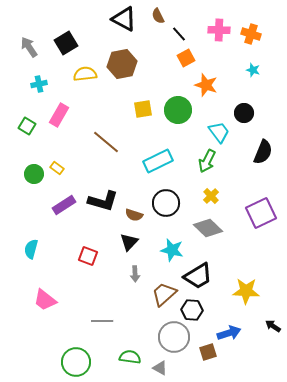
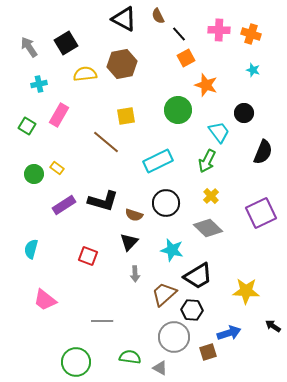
yellow square at (143, 109): moved 17 px left, 7 px down
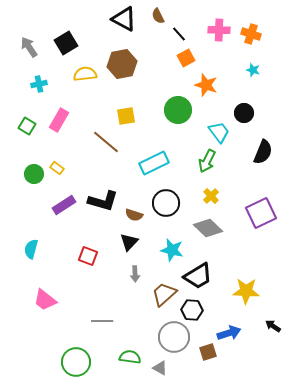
pink rectangle at (59, 115): moved 5 px down
cyan rectangle at (158, 161): moved 4 px left, 2 px down
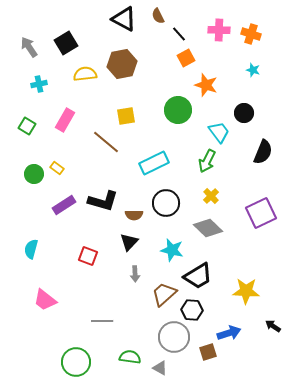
pink rectangle at (59, 120): moved 6 px right
brown semicircle at (134, 215): rotated 18 degrees counterclockwise
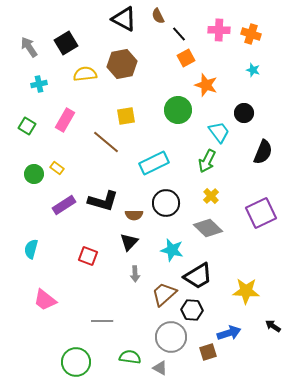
gray circle at (174, 337): moved 3 px left
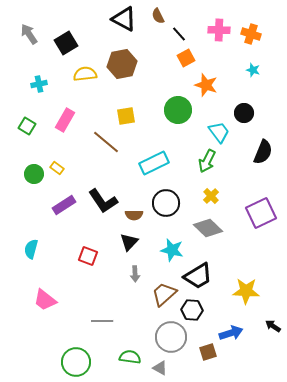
gray arrow at (29, 47): moved 13 px up
black L-shape at (103, 201): rotated 40 degrees clockwise
blue arrow at (229, 333): moved 2 px right
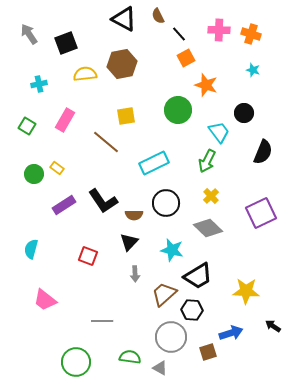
black square at (66, 43): rotated 10 degrees clockwise
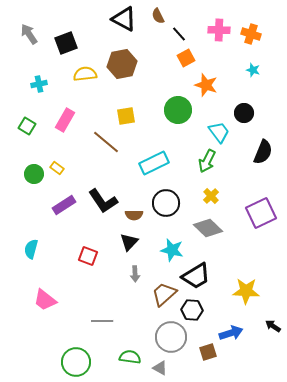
black trapezoid at (198, 276): moved 2 px left
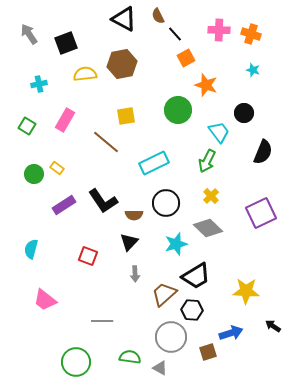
black line at (179, 34): moved 4 px left
cyan star at (172, 250): moved 4 px right, 6 px up; rotated 30 degrees counterclockwise
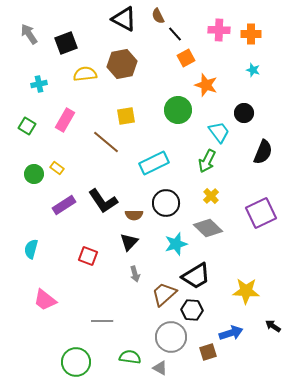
orange cross at (251, 34): rotated 18 degrees counterclockwise
gray arrow at (135, 274): rotated 14 degrees counterclockwise
